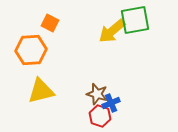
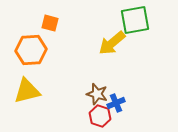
orange square: rotated 12 degrees counterclockwise
yellow arrow: moved 12 px down
yellow triangle: moved 14 px left
blue cross: moved 5 px right
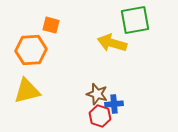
orange square: moved 1 px right, 2 px down
yellow arrow: rotated 56 degrees clockwise
blue cross: moved 2 px left, 1 px down; rotated 18 degrees clockwise
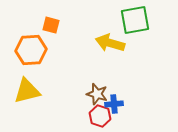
yellow arrow: moved 2 px left
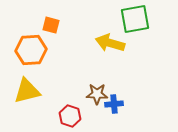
green square: moved 1 px up
brown star: rotated 15 degrees counterclockwise
red hexagon: moved 30 px left
